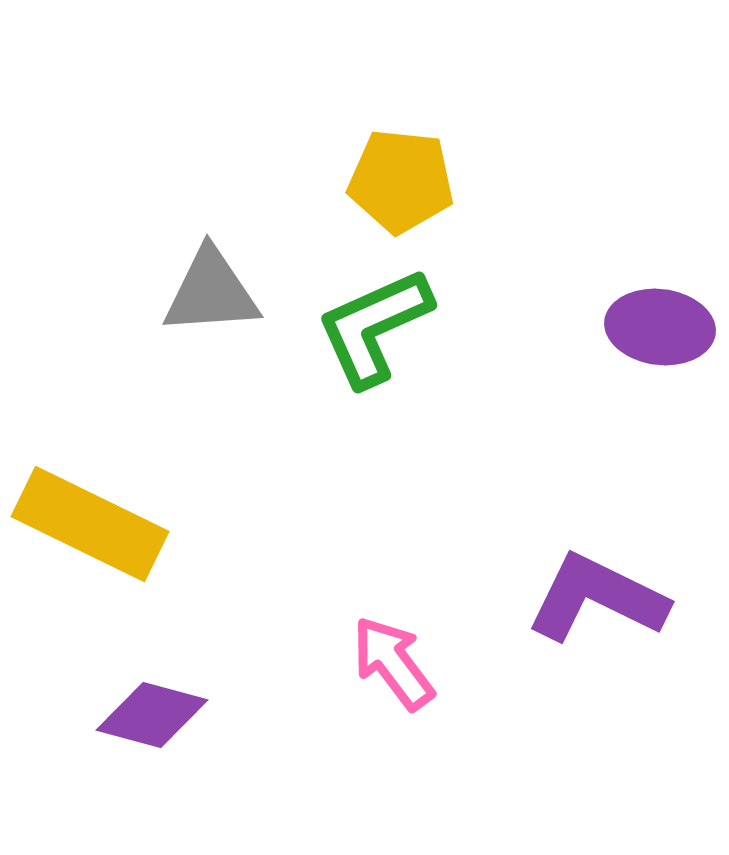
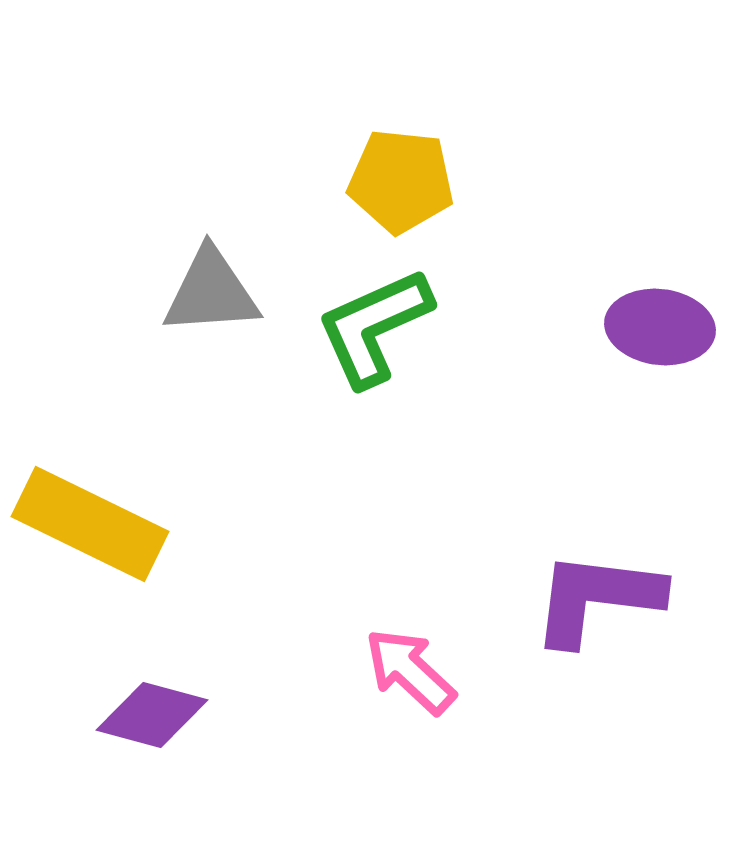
purple L-shape: rotated 19 degrees counterclockwise
pink arrow: moved 17 px right, 8 px down; rotated 10 degrees counterclockwise
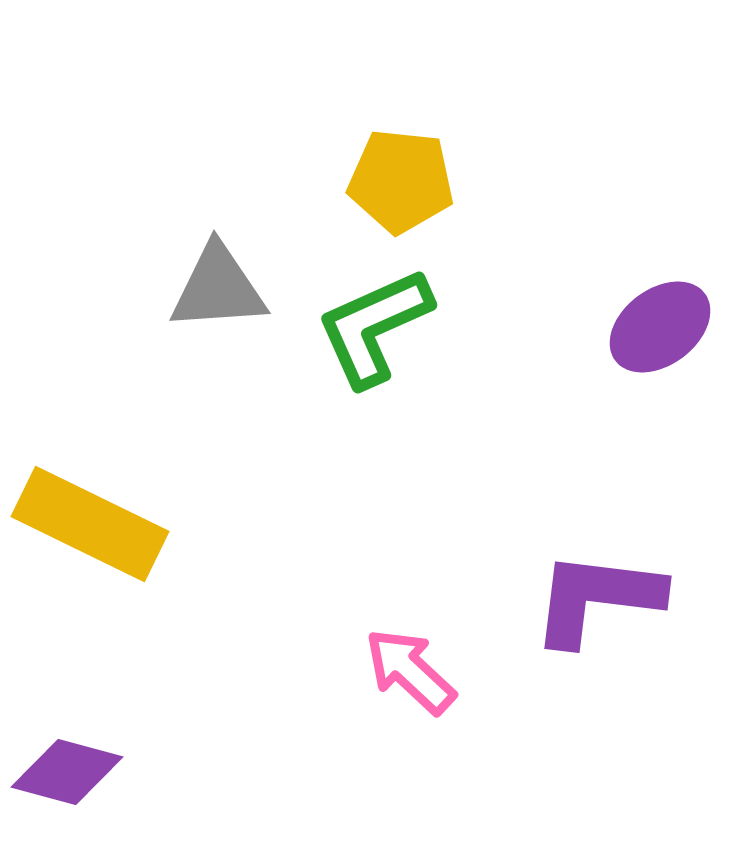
gray triangle: moved 7 px right, 4 px up
purple ellipse: rotated 44 degrees counterclockwise
purple diamond: moved 85 px left, 57 px down
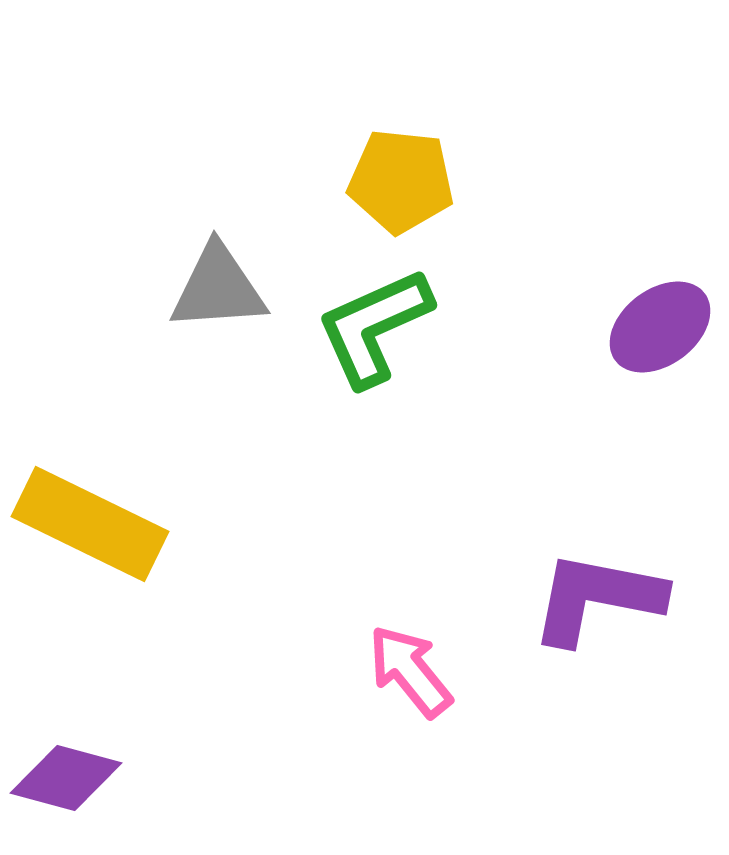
purple L-shape: rotated 4 degrees clockwise
pink arrow: rotated 8 degrees clockwise
purple diamond: moved 1 px left, 6 px down
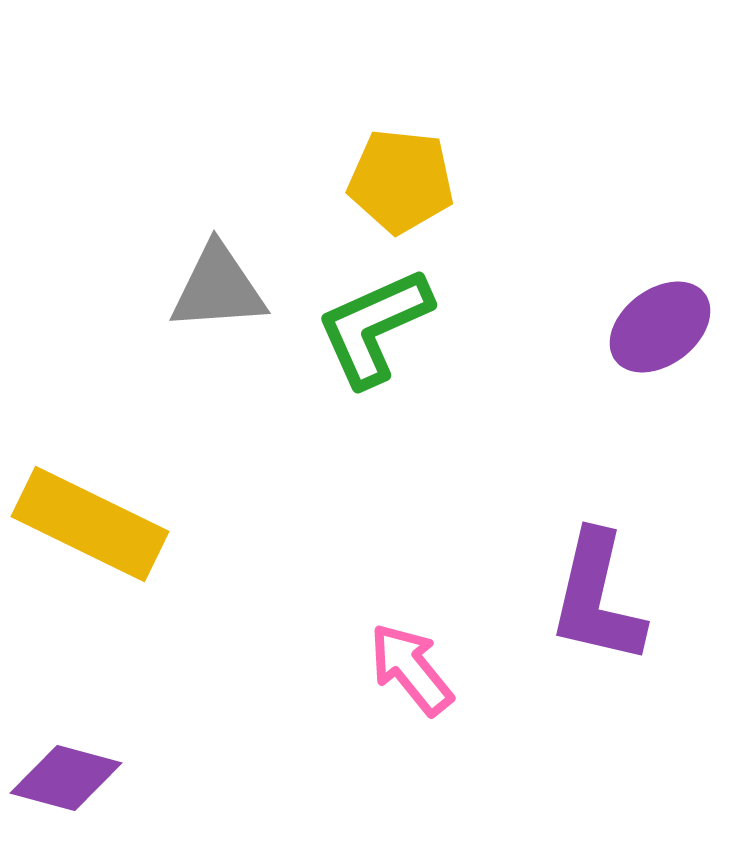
purple L-shape: rotated 88 degrees counterclockwise
pink arrow: moved 1 px right, 2 px up
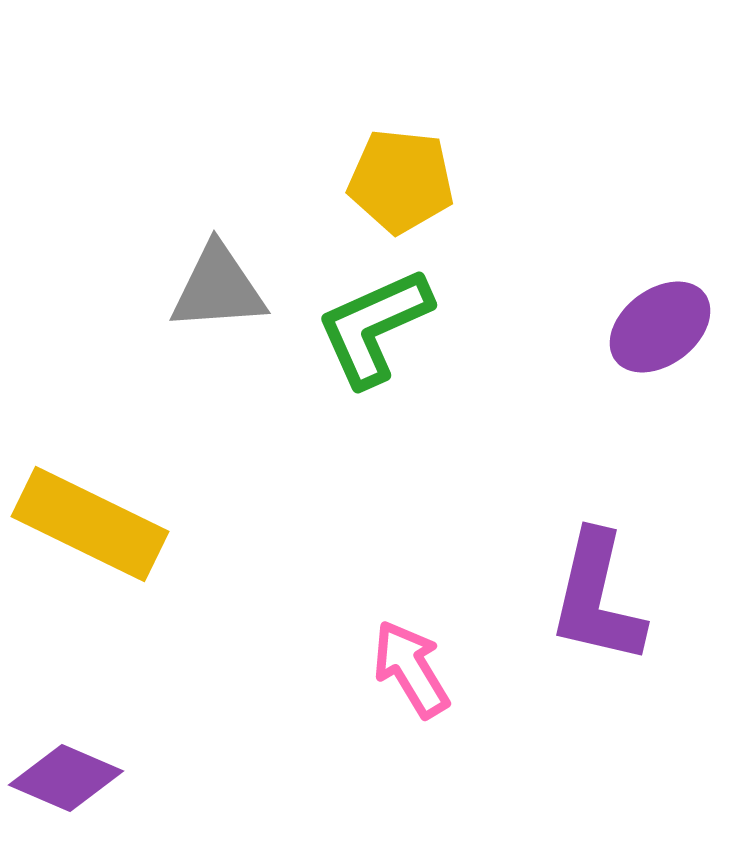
pink arrow: rotated 8 degrees clockwise
purple diamond: rotated 8 degrees clockwise
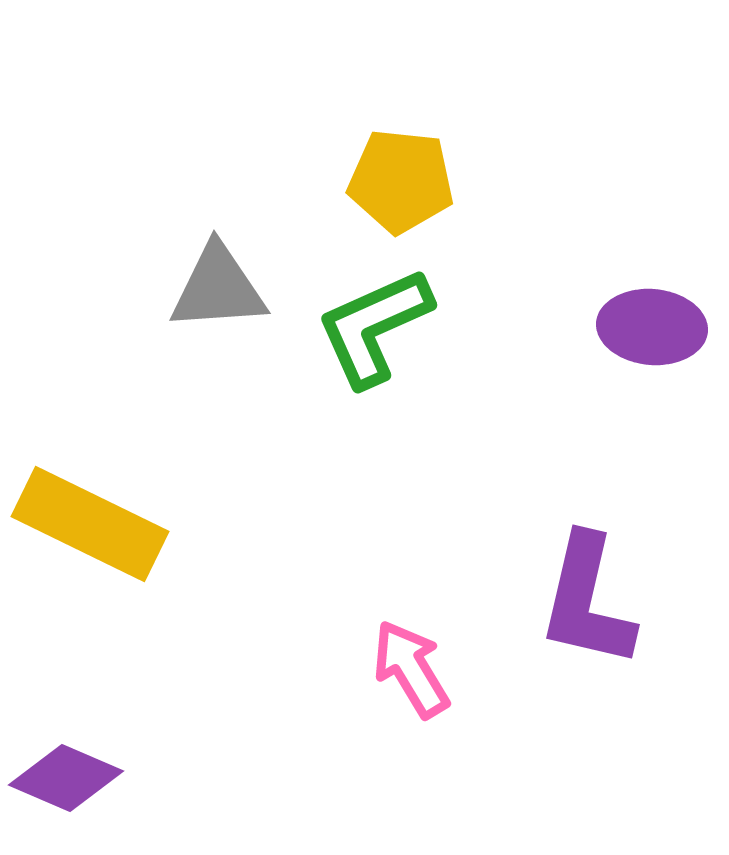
purple ellipse: moved 8 px left; rotated 42 degrees clockwise
purple L-shape: moved 10 px left, 3 px down
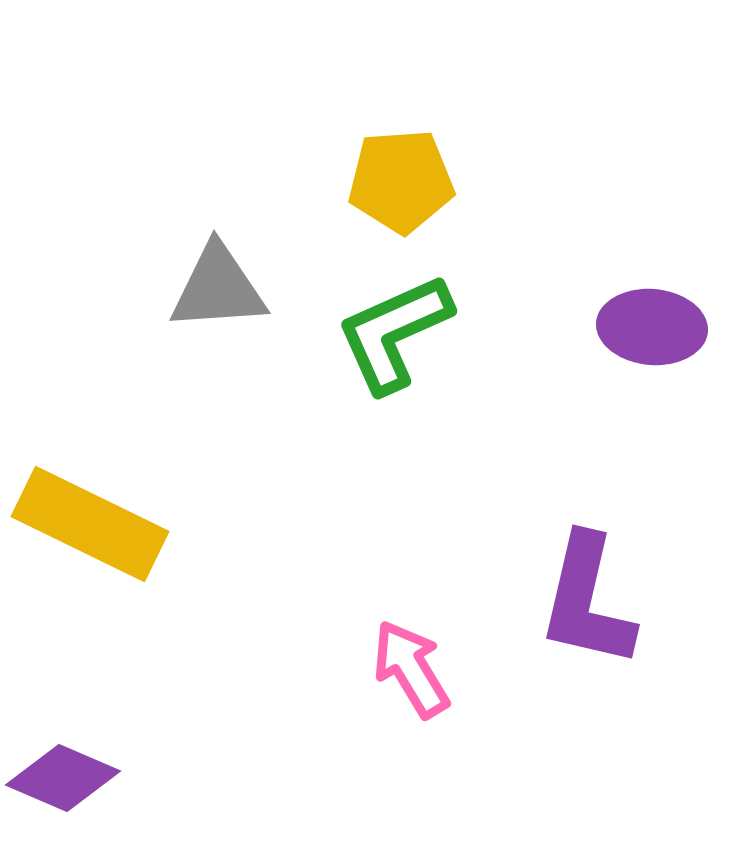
yellow pentagon: rotated 10 degrees counterclockwise
green L-shape: moved 20 px right, 6 px down
purple diamond: moved 3 px left
